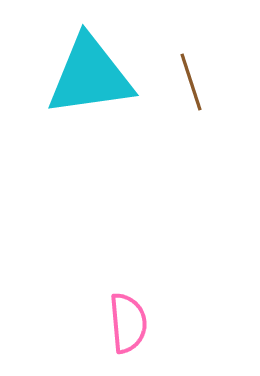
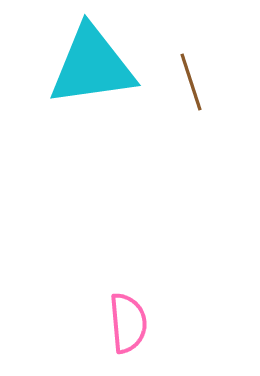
cyan triangle: moved 2 px right, 10 px up
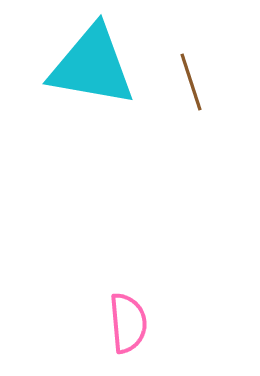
cyan triangle: rotated 18 degrees clockwise
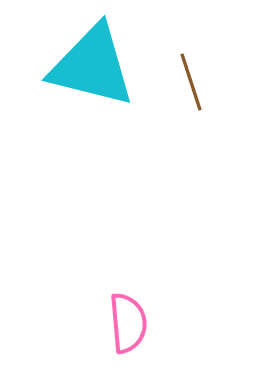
cyan triangle: rotated 4 degrees clockwise
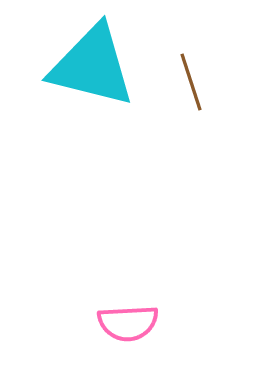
pink semicircle: rotated 92 degrees clockwise
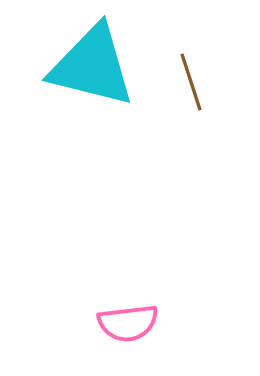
pink semicircle: rotated 4 degrees counterclockwise
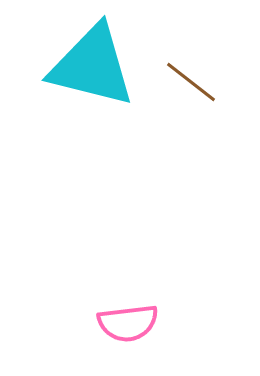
brown line: rotated 34 degrees counterclockwise
